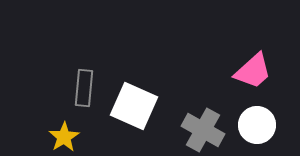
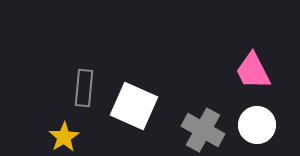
pink trapezoid: rotated 105 degrees clockwise
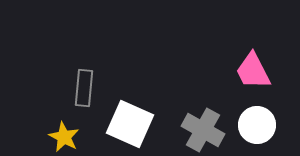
white square: moved 4 px left, 18 px down
yellow star: rotated 12 degrees counterclockwise
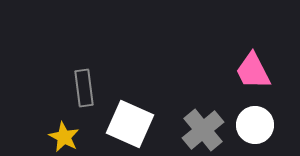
gray rectangle: rotated 12 degrees counterclockwise
white circle: moved 2 px left
gray cross: rotated 21 degrees clockwise
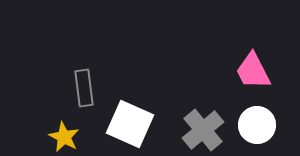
white circle: moved 2 px right
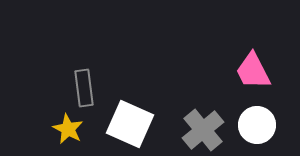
yellow star: moved 4 px right, 8 px up
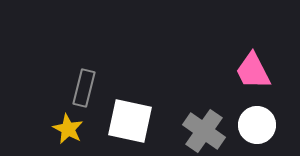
gray rectangle: rotated 21 degrees clockwise
white square: moved 3 px up; rotated 12 degrees counterclockwise
gray cross: moved 1 px right, 1 px down; rotated 15 degrees counterclockwise
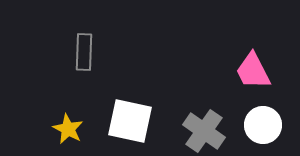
gray rectangle: moved 36 px up; rotated 12 degrees counterclockwise
white circle: moved 6 px right
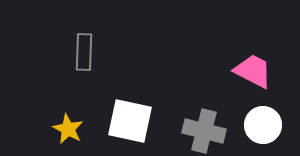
pink trapezoid: rotated 144 degrees clockwise
gray cross: rotated 21 degrees counterclockwise
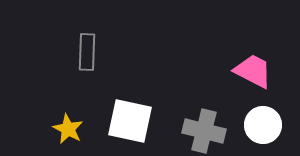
gray rectangle: moved 3 px right
